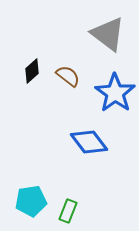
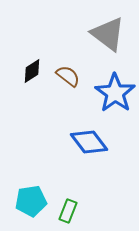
black diamond: rotated 10 degrees clockwise
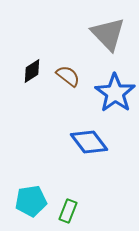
gray triangle: rotated 9 degrees clockwise
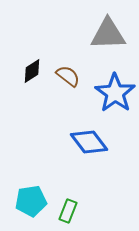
gray triangle: rotated 48 degrees counterclockwise
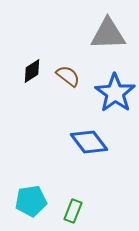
green rectangle: moved 5 px right
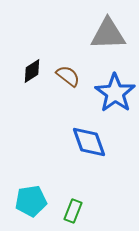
blue diamond: rotated 18 degrees clockwise
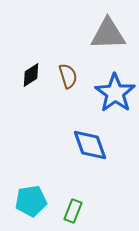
black diamond: moved 1 px left, 4 px down
brown semicircle: rotated 35 degrees clockwise
blue diamond: moved 1 px right, 3 px down
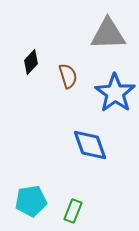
black diamond: moved 13 px up; rotated 15 degrees counterclockwise
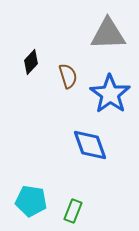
blue star: moved 5 px left, 1 px down
cyan pentagon: rotated 16 degrees clockwise
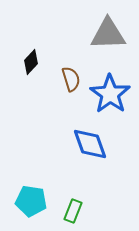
brown semicircle: moved 3 px right, 3 px down
blue diamond: moved 1 px up
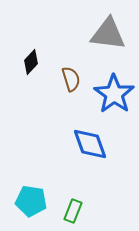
gray triangle: rotated 9 degrees clockwise
blue star: moved 4 px right
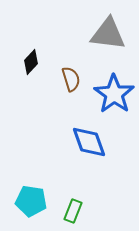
blue diamond: moved 1 px left, 2 px up
